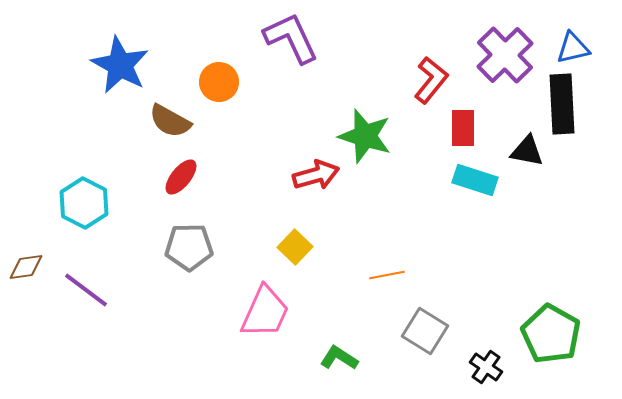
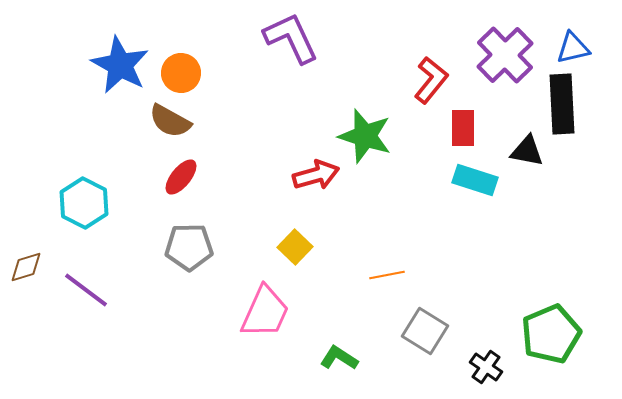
orange circle: moved 38 px left, 9 px up
brown diamond: rotated 9 degrees counterclockwise
green pentagon: rotated 20 degrees clockwise
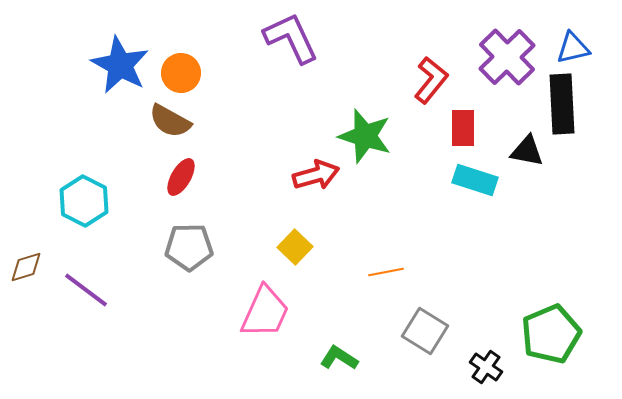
purple cross: moved 2 px right, 2 px down
red ellipse: rotated 9 degrees counterclockwise
cyan hexagon: moved 2 px up
orange line: moved 1 px left, 3 px up
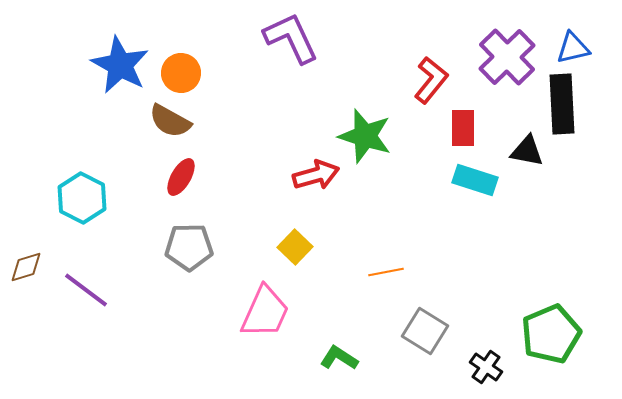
cyan hexagon: moved 2 px left, 3 px up
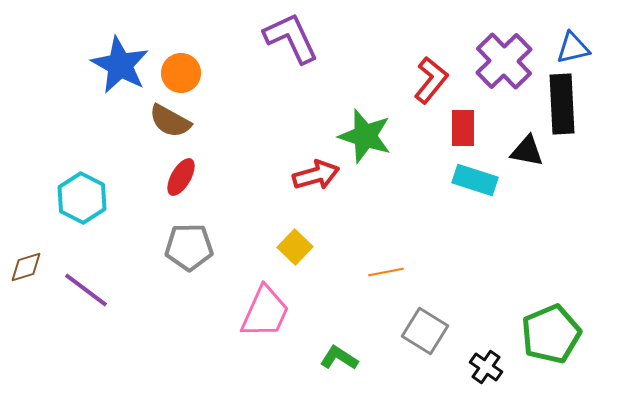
purple cross: moved 3 px left, 4 px down
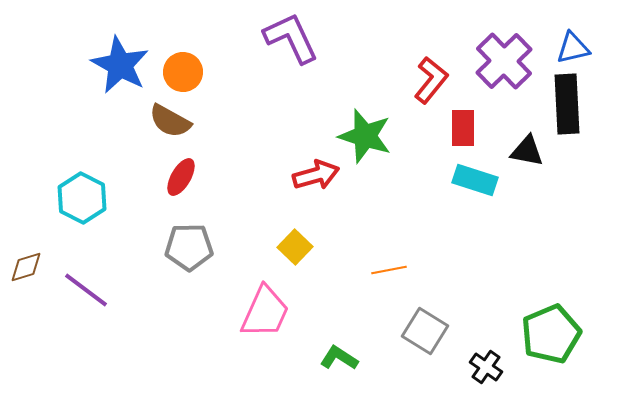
orange circle: moved 2 px right, 1 px up
black rectangle: moved 5 px right
orange line: moved 3 px right, 2 px up
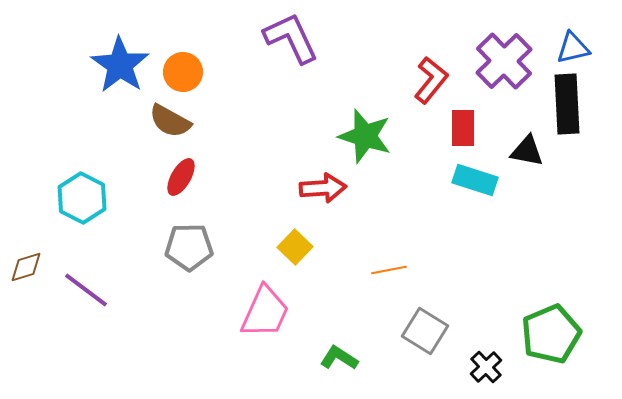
blue star: rotated 6 degrees clockwise
red arrow: moved 7 px right, 13 px down; rotated 12 degrees clockwise
black cross: rotated 12 degrees clockwise
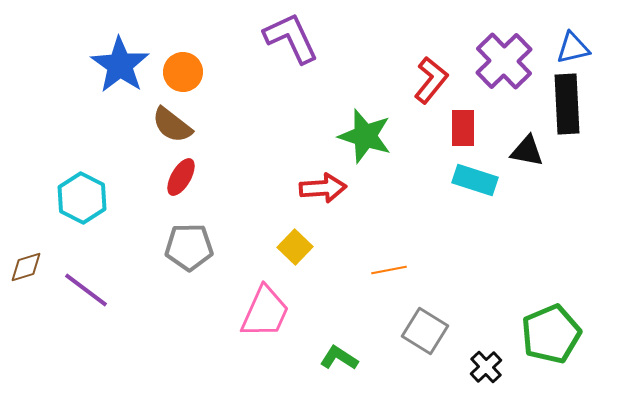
brown semicircle: moved 2 px right, 4 px down; rotated 9 degrees clockwise
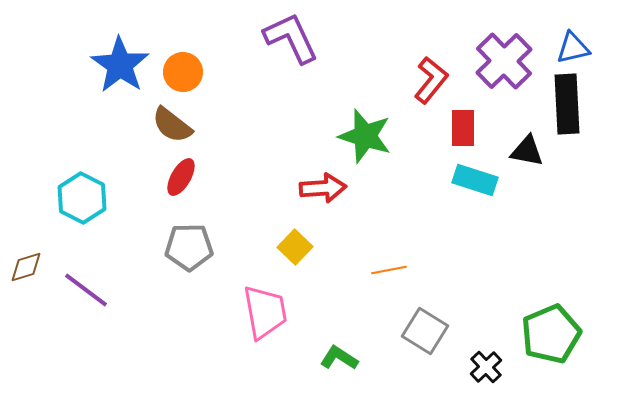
pink trapezoid: rotated 34 degrees counterclockwise
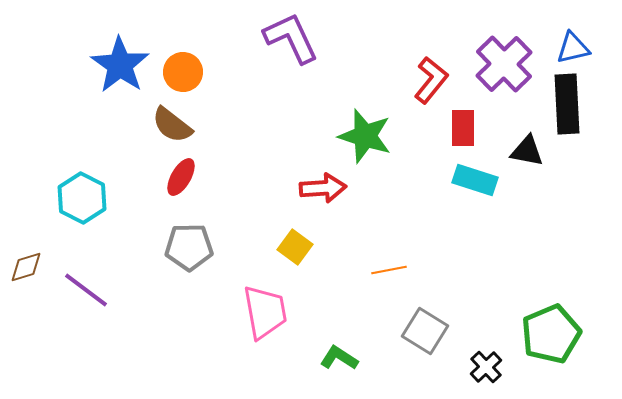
purple cross: moved 3 px down
yellow square: rotated 8 degrees counterclockwise
